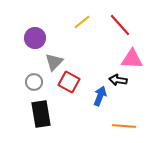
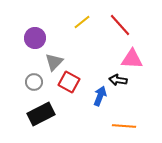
black rectangle: rotated 72 degrees clockwise
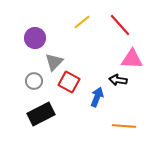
gray circle: moved 1 px up
blue arrow: moved 3 px left, 1 px down
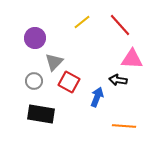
black rectangle: rotated 36 degrees clockwise
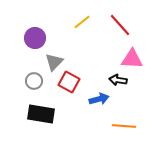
blue arrow: moved 2 px right, 2 px down; rotated 54 degrees clockwise
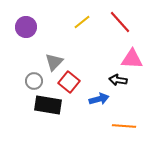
red line: moved 3 px up
purple circle: moved 9 px left, 11 px up
red square: rotated 10 degrees clockwise
black rectangle: moved 7 px right, 9 px up
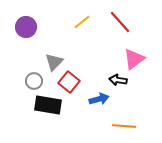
pink triangle: moved 2 px right; rotated 40 degrees counterclockwise
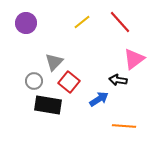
purple circle: moved 4 px up
blue arrow: rotated 18 degrees counterclockwise
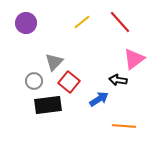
black rectangle: rotated 16 degrees counterclockwise
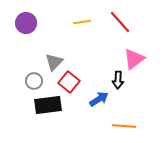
yellow line: rotated 30 degrees clockwise
black arrow: rotated 96 degrees counterclockwise
